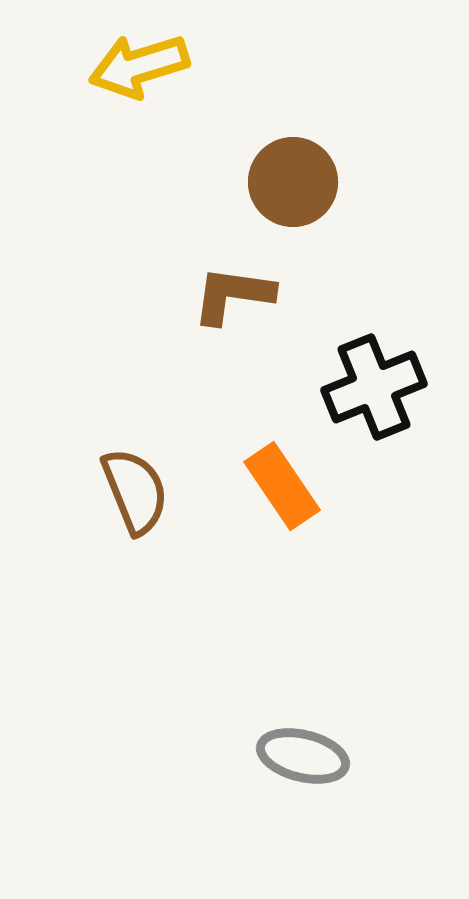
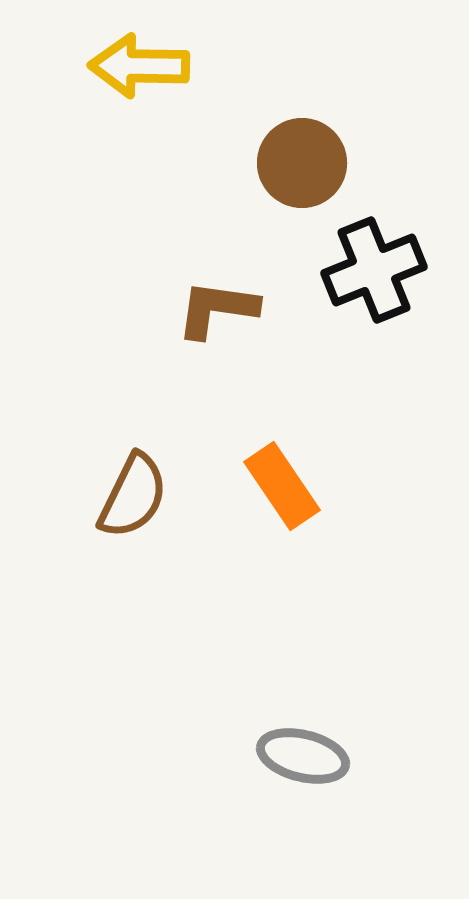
yellow arrow: rotated 18 degrees clockwise
brown circle: moved 9 px right, 19 px up
brown L-shape: moved 16 px left, 14 px down
black cross: moved 117 px up
brown semicircle: moved 2 px left, 5 px down; rotated 48 degrees clockwise
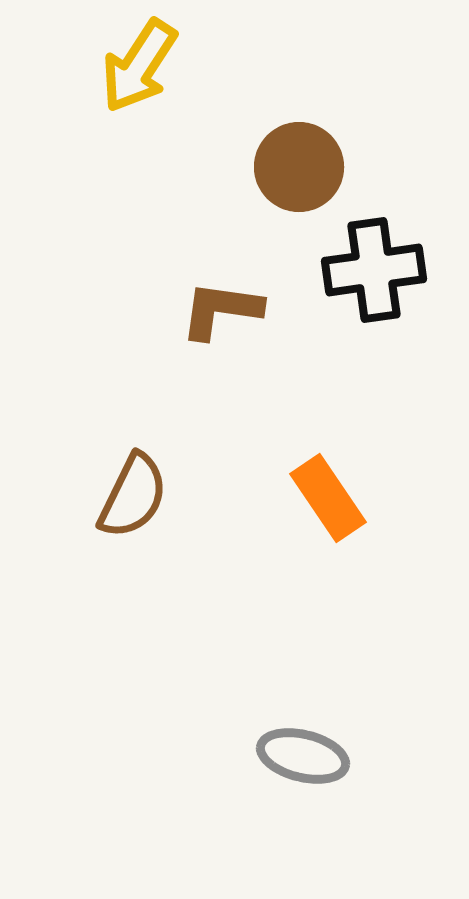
yellow arrow: rotated 58 degrees counterclockwise
brown circle: moved 3 px left, 4 px down
black cross: rotated 14 degrees clockwise
brown L-shape: moved 4 px right, 1 px down
orange rectangle: moved 46 px right, 12 px down
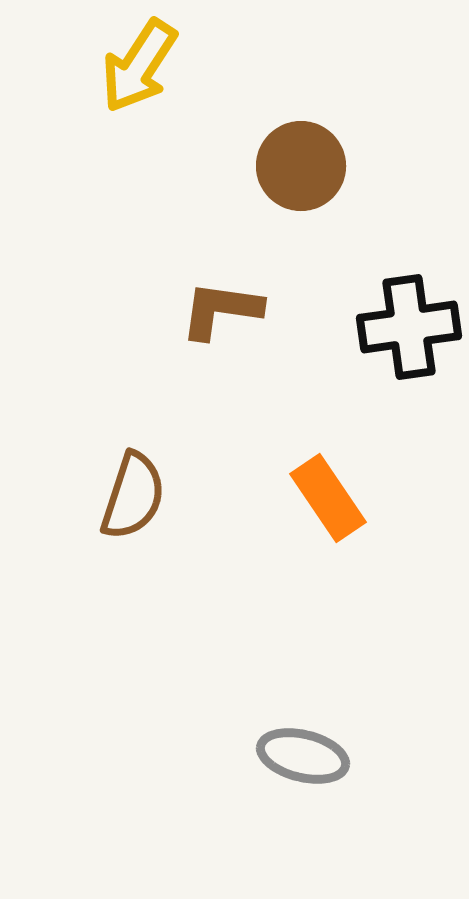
brown circle: moved 2 px right, 1 px up
black cross: moved 35 px right, 57 px down
brown semicircle: rotated 8 degrees counterclockwise
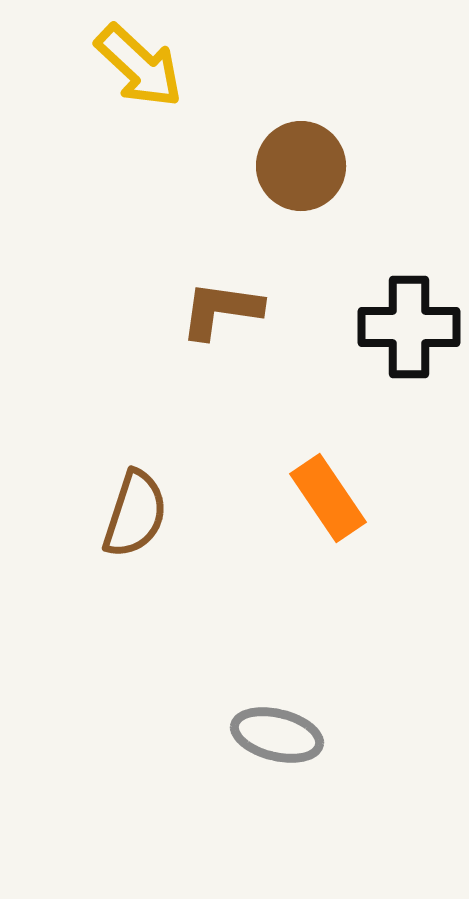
yellow arrow: rotated 80 degrees counterclockwise
black cross: rotated 8 degrees clockwise
brown semicircle: moved 2 px right, 18 px down
gray ellipse: moved 26 px left, 21 px up
